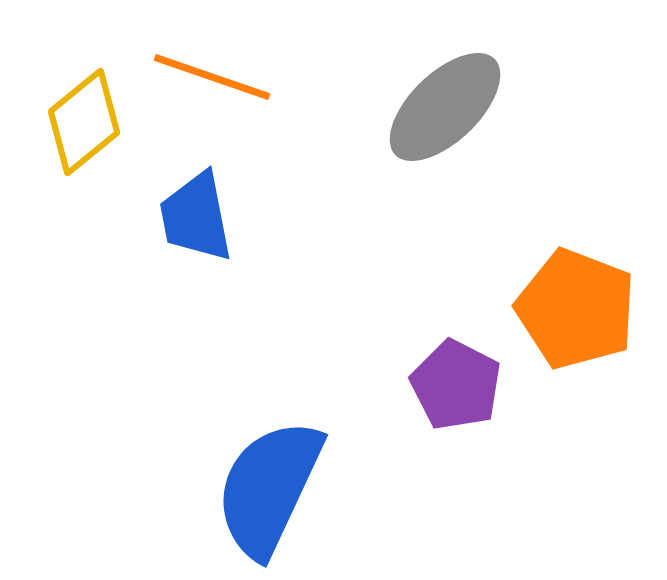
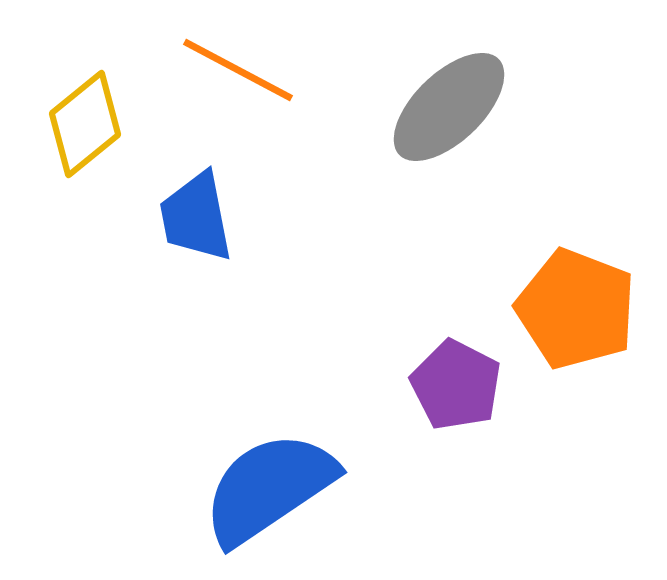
orange line: moved 26 px right, 7 px up; rotated 9 degrees clockwise
gray ellipse: moved 4 px right
yellow diamond: moved 1 px right, 2 px down
blue semicircle: rotated 31 degrees clockwise
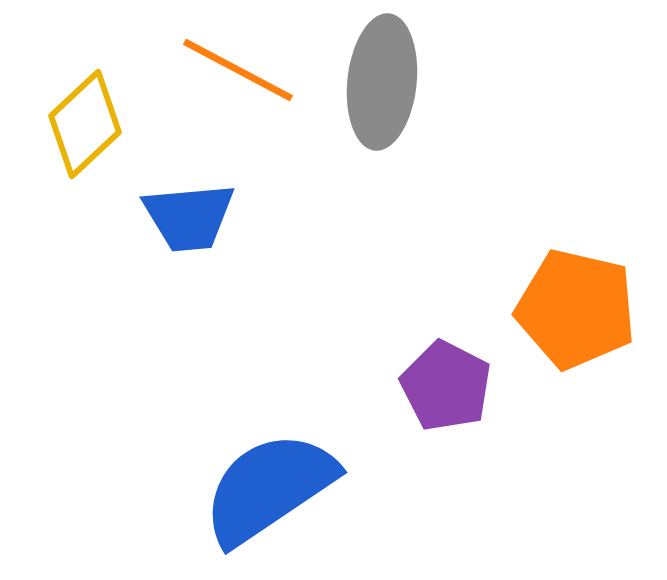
gray ellipse: moved 67 px left, 25 px up; rotated 40 degrees counterclockwise
yellow diamond: rotated 4 degrees counterclockwise
blue trapezoid: moved 7 px left; rotated 84 degrees counterclockwise
orange pentagon: rotated 8 degrees counterclockwise
purple pentagon: moved 10 px left, 1 px down
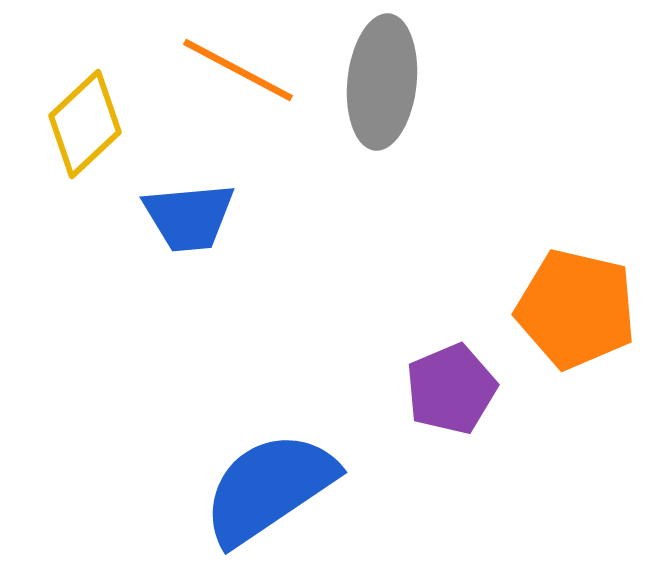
purple pentagon: moved 5 px right, 3 px down; rotated 22 degrees clockwise
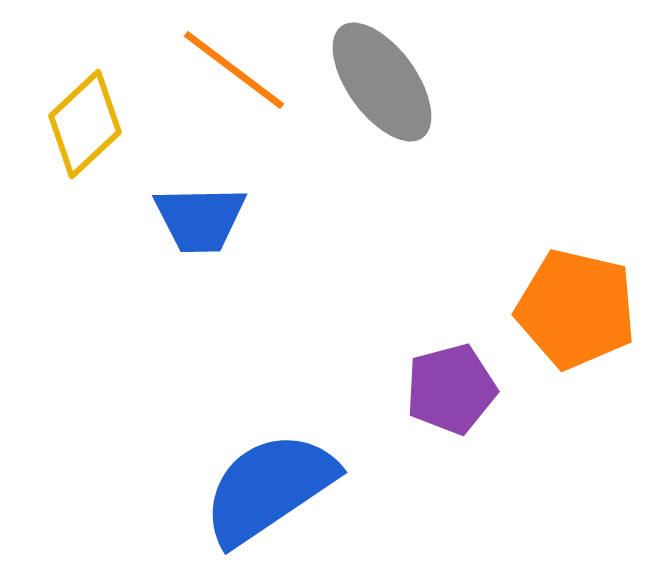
orange line: moved 4 px left; rotated 9 degrees clockwise
gray ellipse: rotated 42 degrees counterclockwise
blue trapezoid: moved 11 px right, 2 px down; rotated 4 degrees clockwise
purple pentagon: rotated 8 degrees clockwise
